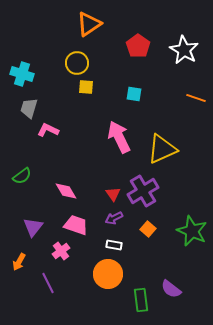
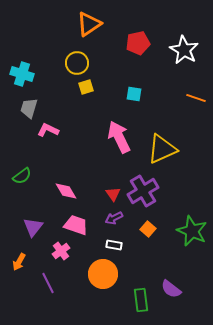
red pentagon: moved 3 px up; rotated 25 degrees clockwise
yellow square: rotated 21 degrees counterclockwise
orange circle: moved 5 px left
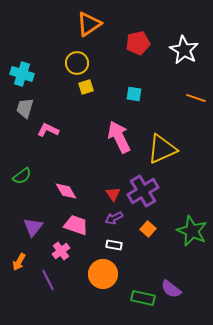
gray trapezoid: moved 4 px left
purple line: moved 3 px up
green rectangle: moved 2 px right, 2 px up; rotated 70 degrees counterclockwise
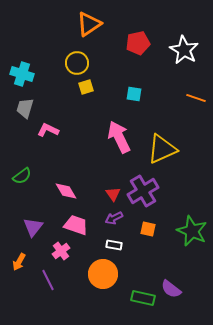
orange square: rotated 28 degrees counterclockwise
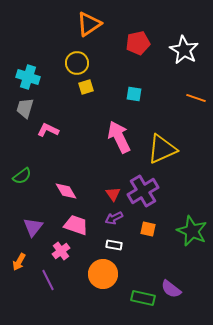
cyan cross: moved 6 px right, 3 px down
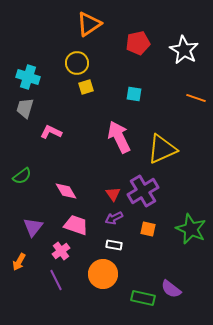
pink L-shape: moved 3 px right, 2 px down
green star: moved 1 px left, 2 px up
purple line: moved 8 px right
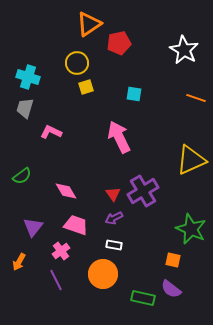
red pentagon: moved 19 px left
yellow triangle: moved 29 px right, 11 px down
orange square: moved 25 px right, 31 px down
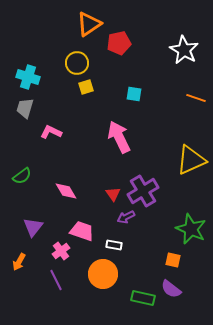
purple arrow: moved 12 px right, 1 px up
pink trapezoid: moved 6 px right, 6 px down
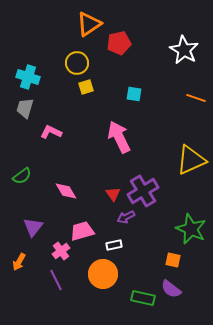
pink trapezoid: rotated 35 degrees counterclockwise
white rectangle: rotated 21 degrees counterclockwise
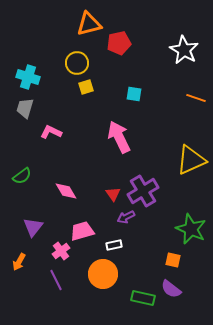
orange triangle: rotated 20 degrees clockwise
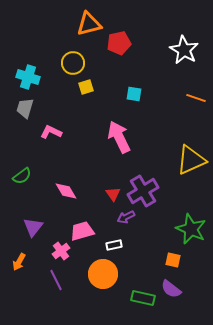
yellow circle: moved 4 px left
